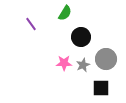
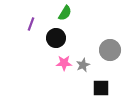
purple line: rotated 56 degrees clockwise
black circle: moved 25 px left, 1 px down
gray circle: moved 4 px right, 9 px up
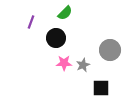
green semicircle: rotated 14 degrees clockwise
purple line: moved 2 px up
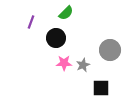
green semicircle: moved 1 px right
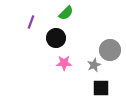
gray star: moved 11 px right
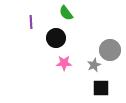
green semicircle: rotated 98 degrees clockwise
purple line: rotated 24 degrees counterclockwise
